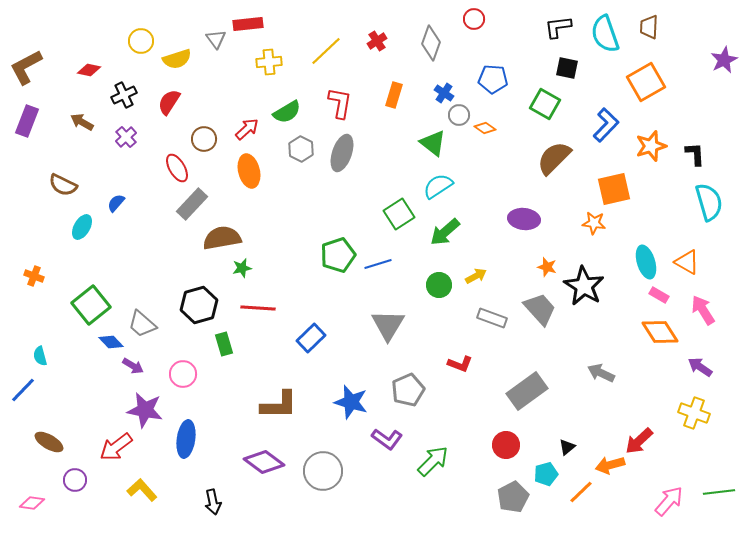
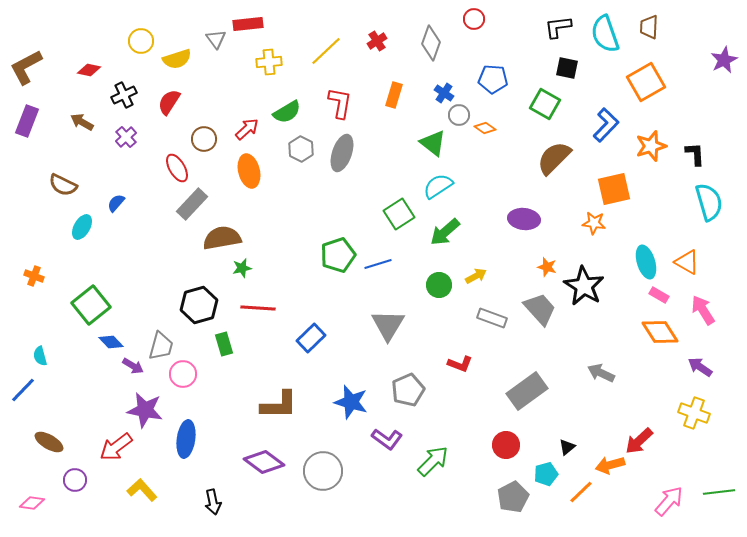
gray trapezoid at (142, 324): moved 19 px right, 22 px down; rotated 116 degrees counterclockwise
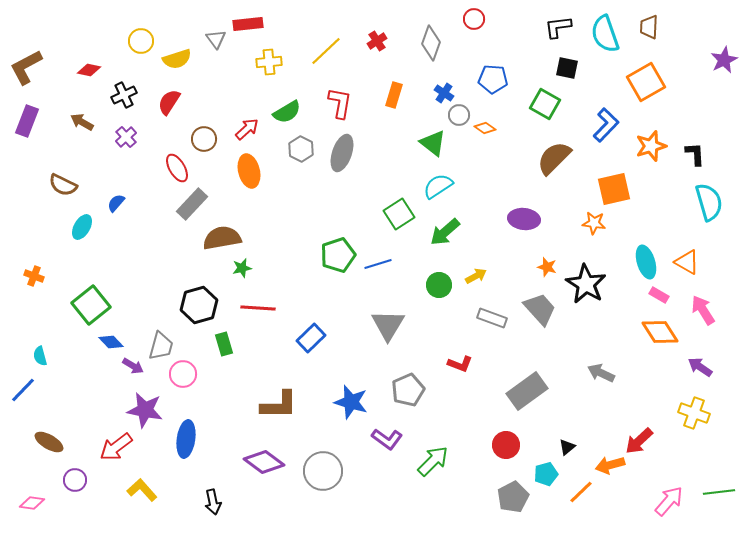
black star at (584, 286): moved 2 px right, 2 px up
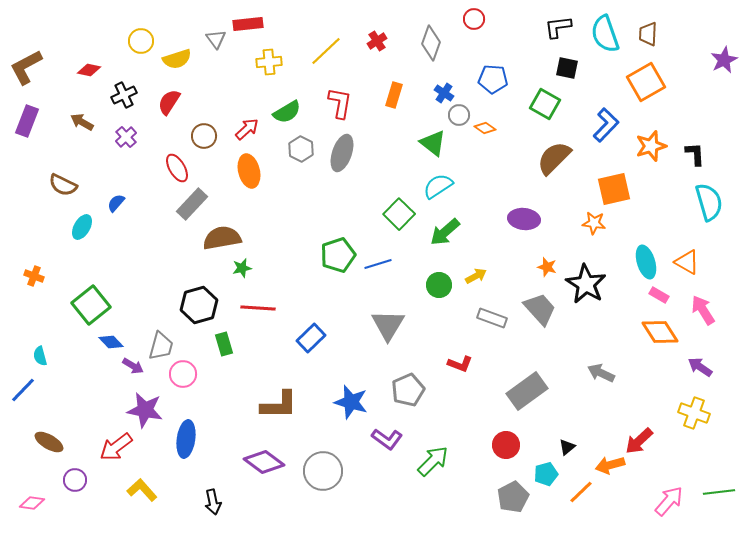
brown trapezoid at (649, 27): moved 1 px left, 7 px down
brown circle at (204, 139): moved 3 px up
green square at (399, 214): rotated 12 degrees counterclockwise
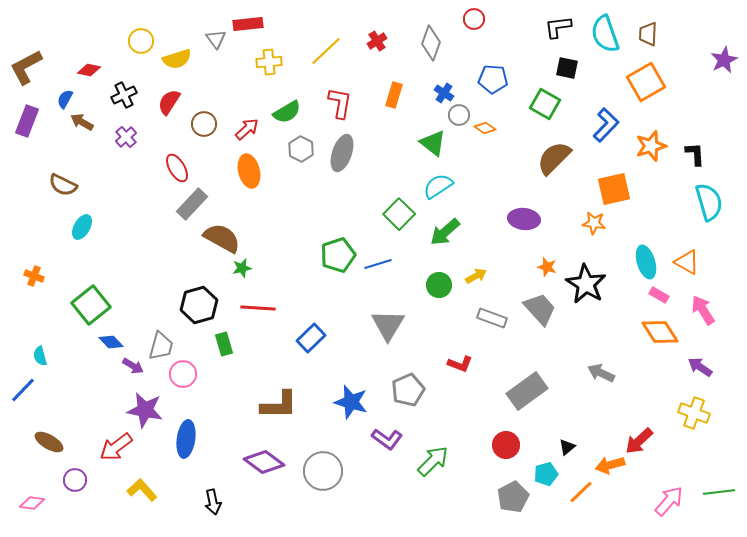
brown circle at (204, 136): moved 12 px up
blue semicircle at (116, 203): moved 51 px left, 104 px up; rotated 12 degrees counterclockwise
brown semicircle at (222, 238): rotated 39 degrees clockwise
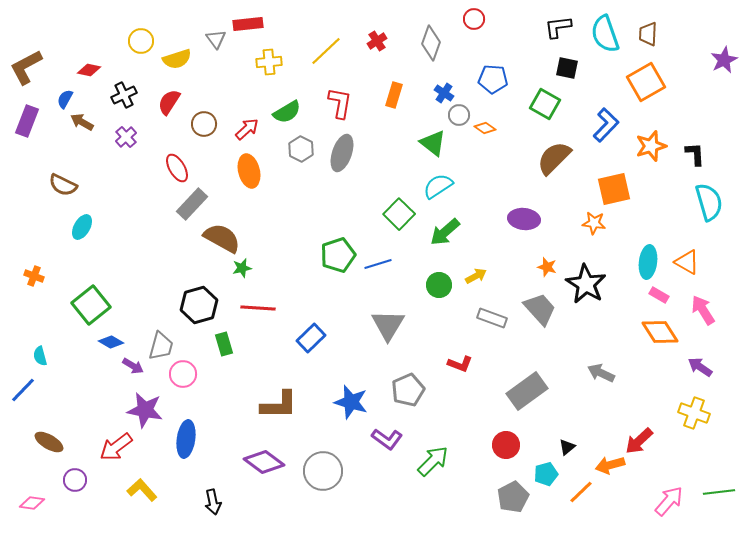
cyan ellipse at (646, 262): moved 2 px right; rotated 24 degrees clockwise
blue diamond at (111, 342): rotated 15 degrees counterclockwise
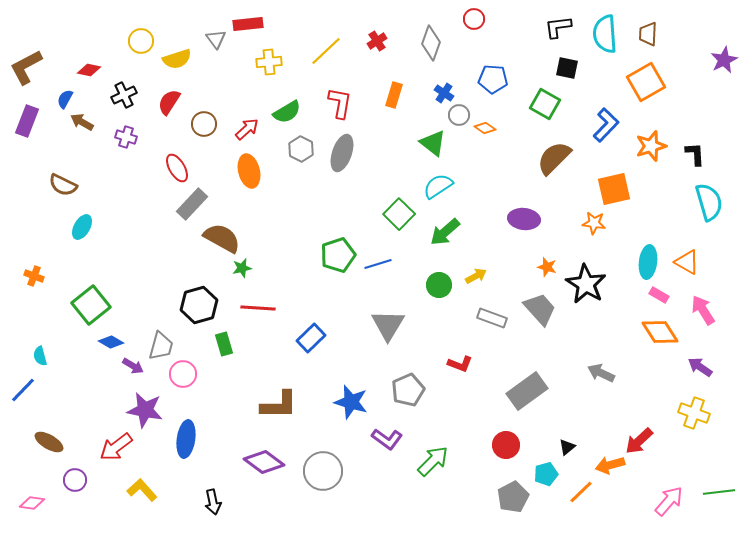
cyan semicircle at (605, 34): rotated 15 degrees clockwise
purple cross at (126, 137): rotated 30 degrees counterclockwise
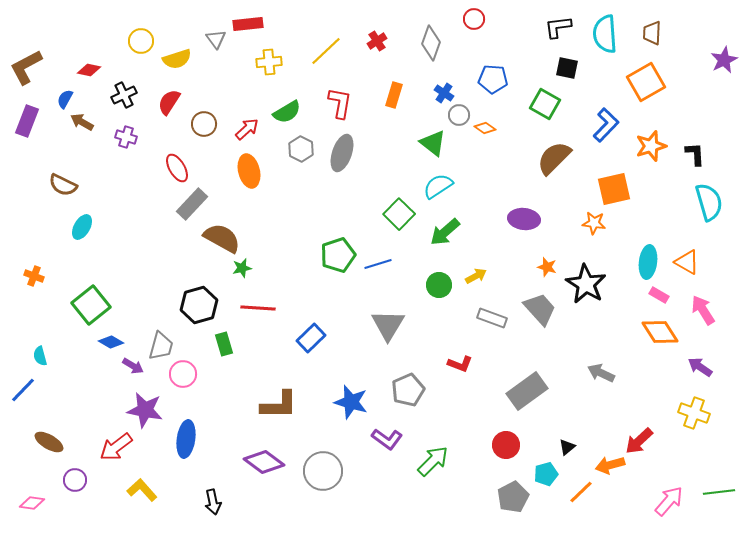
brown trapezoid at (648, 34): moved 4 px right, 1 px up
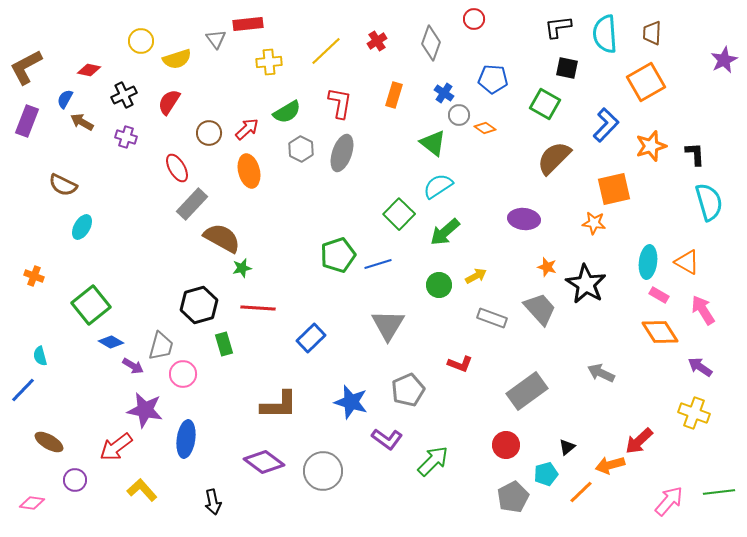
brown circle at (204, 124): moved 5 px right, 9 px down
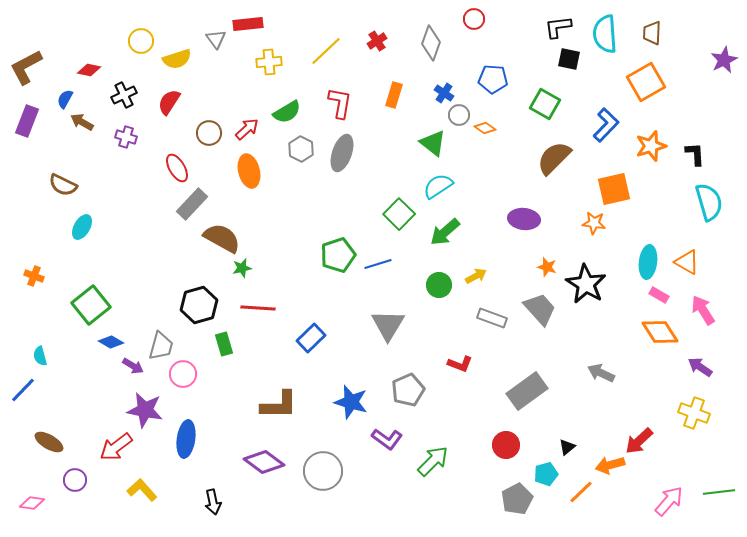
black square at (567, 68): moved 2 px right, 9 px up
gray pentagon at (513, 497): moved 4 px right, 2 px down
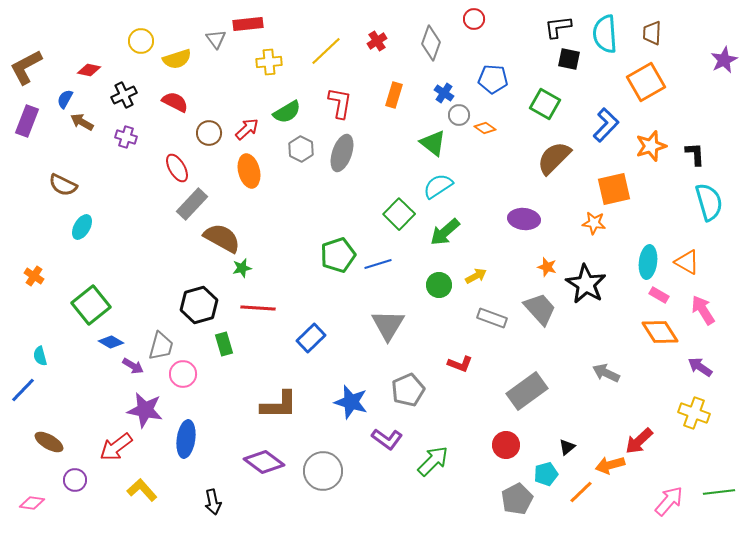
red semicircle at (169, 102): moved 6 px right; rotated 84 degrees clockwise
orange cross at (34, 276): rotated 12 degrees clockwise
gray arrow at (601, 373): moved 5 px right
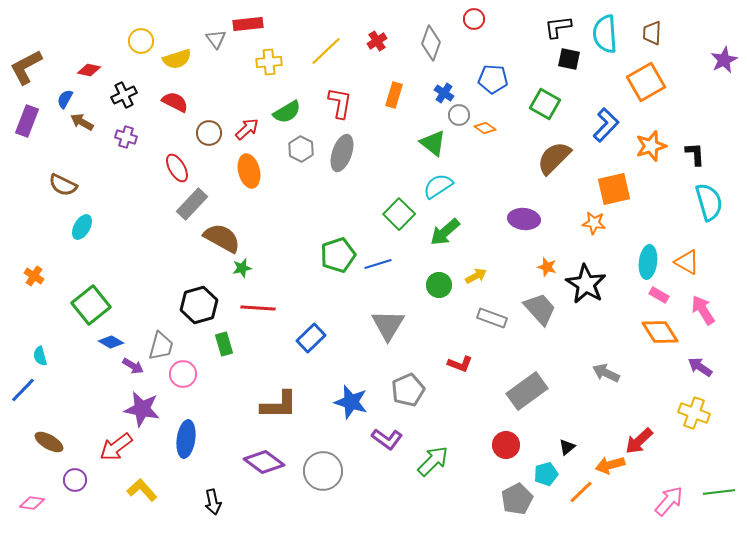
purple star at (145, 410): moved 3 px left, 1 px up
